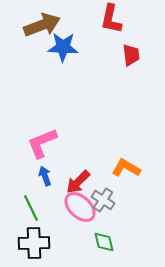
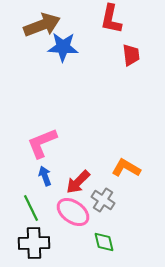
pink ellipse: moved 7 px left, 5 px down; rotated 8 degrees counterclockwise
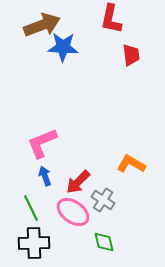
orange L-shape: moved 5 px right, 4 px up
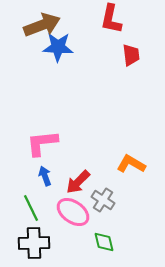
blue star: moved 5 px left
pink L-shape: rotated 16 degrees clockwise
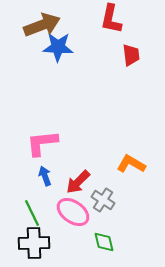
green line: moved 1 px right, 5 px down
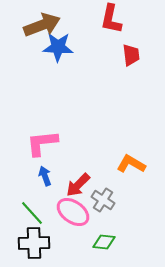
red arrow: moved 3 px down
green line: rotated 16 degrees counterclockwise
green diamond: rotated 70 degrees counterclockwise
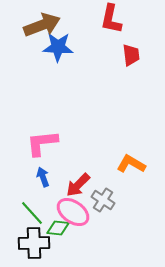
blue arrow: moved 2 px left, 1 px down
green diamond: moved 46 px left, 14 px up
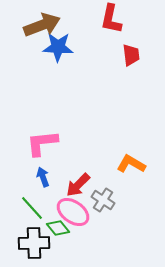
green line: moved 5 px up
green diamond: rotated 45 degrees clockwise
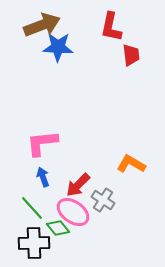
red L-shape: moved 8 px down
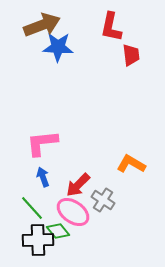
green diamond: moved 3 px down
black cross: moved 4 px right, 3 px up
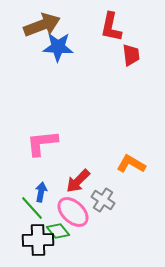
blue arrow: moved 2 px left, 15 px down; rotated 30 degrees clockwise
red arrow: moved 4 px up
pink ellipse: rotated 8 degrees clockwise
